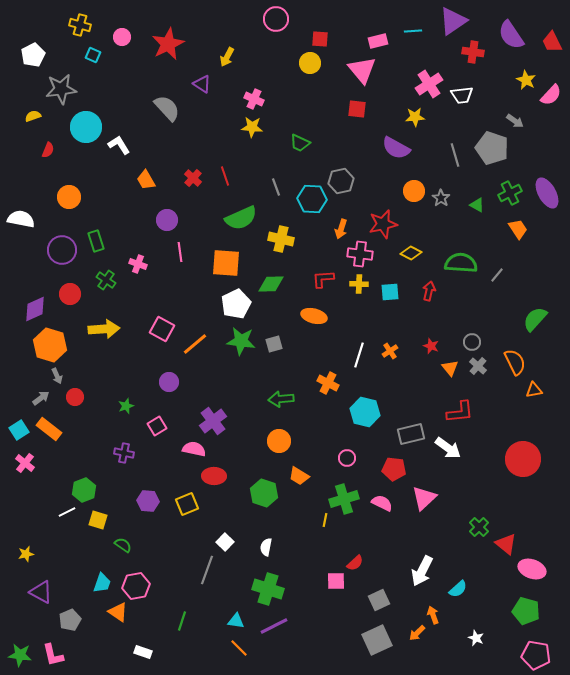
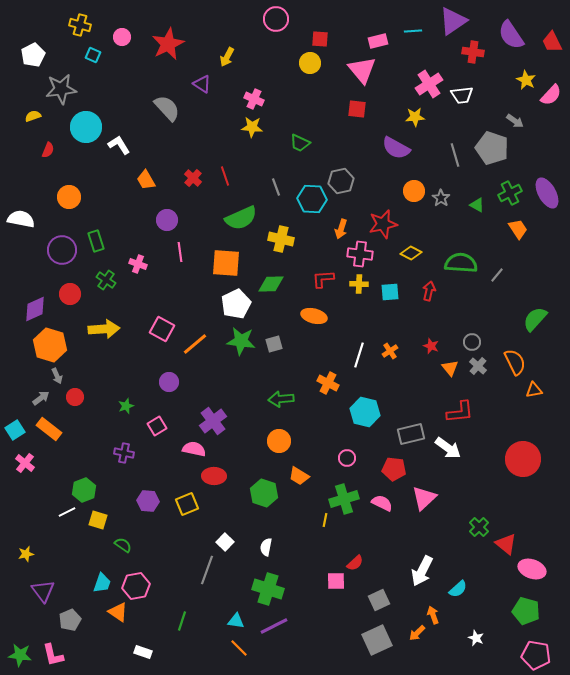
cyan square at (19, 430): moved 4 px left
purple triangle at (41, 592): moved 2 px right, 1 px up; rotated 25 degrees clockwise
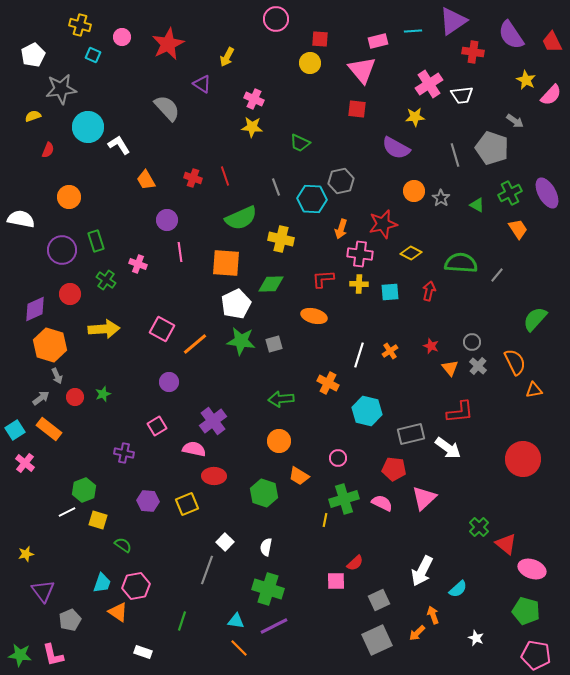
cyan circle at (86, 127): moved 2 px right
red cross at (193, 178): rotated 24 degrees counterclockwise
green star at (126, 406): moved 23 px left, 12 px up
cyan hexagon at (365, 412): moved 2 px right, 1 px up
pink circle at (347, 458): moved 9 px left
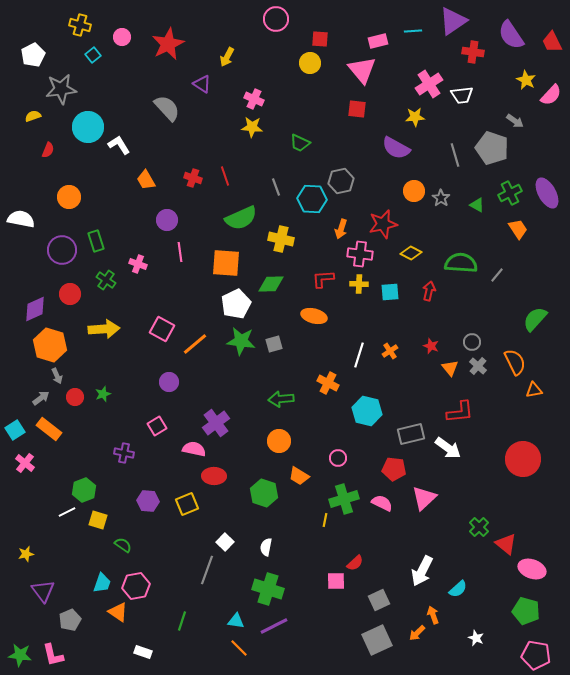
cyan square at (93, 55): rotated 28 degrees clockwise
purple cross at (213, 421): moved 3 px right, 2 px down
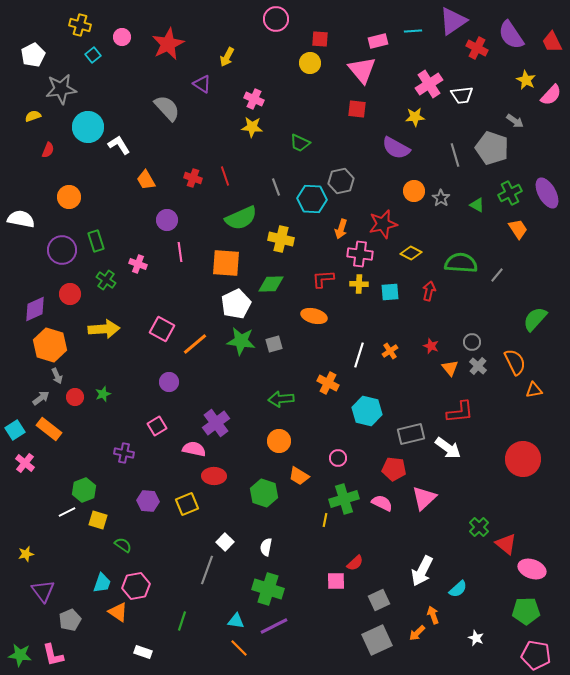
red cross at (473, 52): moved 4 px right, 4 px up; rotated 20 degrees clockwise
green pentagon at (526, 611): rotated 16 degrees counterclockwise
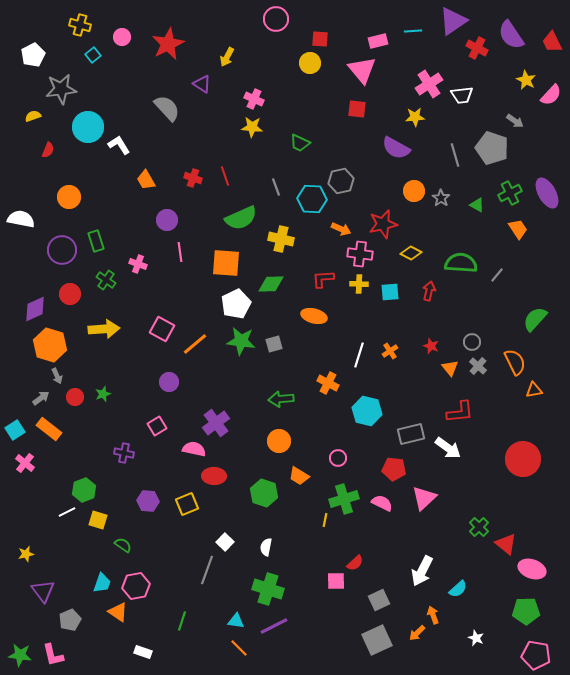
orange arrow at (341, 229): rotated 84 degrees counterclockwise
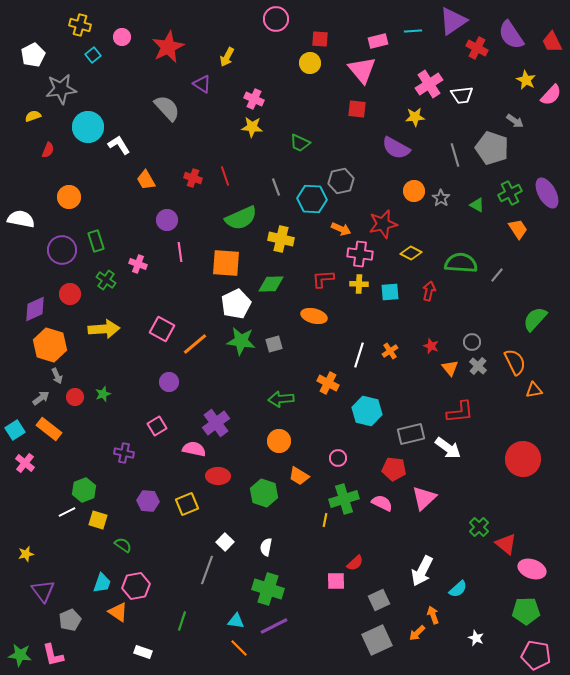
red star at (168, 44): moved 3 px down
red ellipse at (214, 476): moved 4 px right
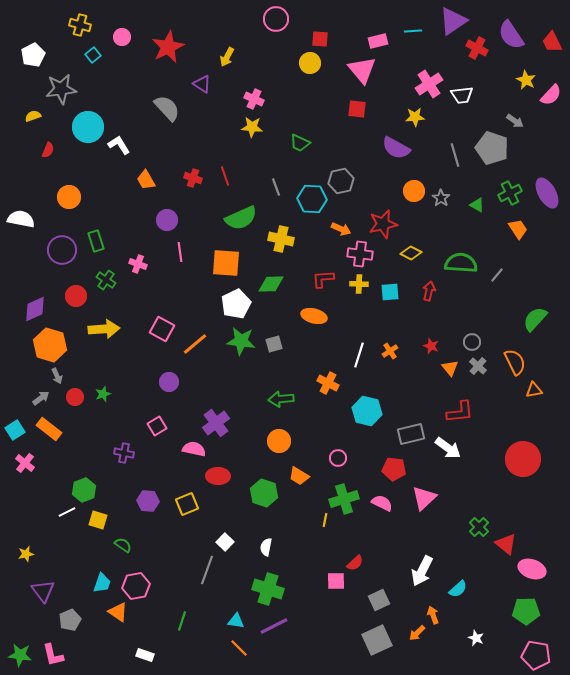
red circle at (70, 294): moved 6 px right, 2 px down
white rectangle at (143, 652): moved 2 px right, 3 px down
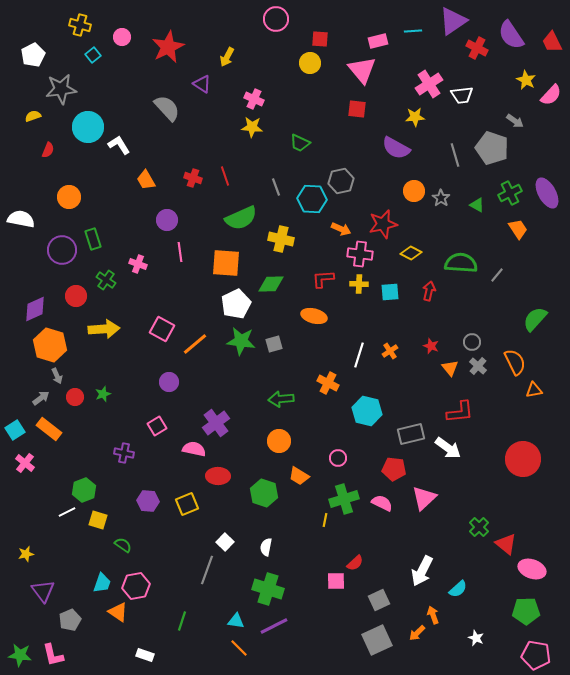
green rectangle at (96, 241): moved 3 px left, 2 px up
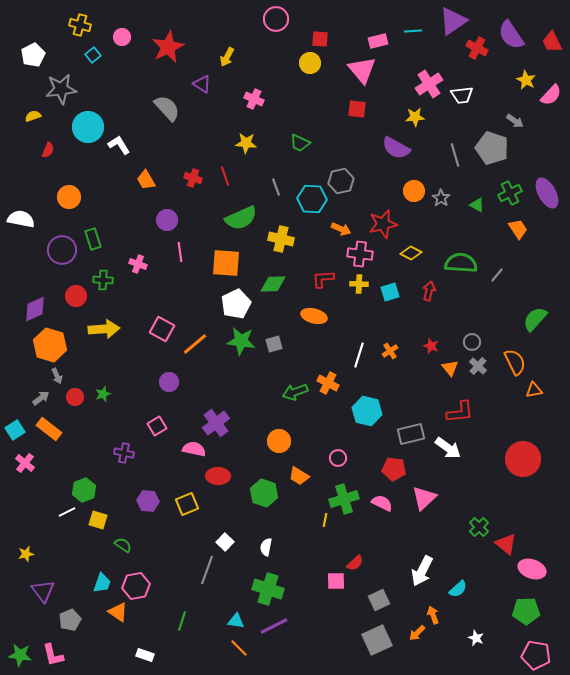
yellow star at (252, 127): moved 6 px left, 16 px down
green cross at (106, 280): moved 3 px left; rotated 30 degrees counterclockwise
green diamond at (271, 284): moved 2 px right
cyan square at (390, 292): rotated 12 degrees counterclockwise
green arrow at (281, 399): moved 14 px right, 7 px up; rotated 15 degrees counterclockwise
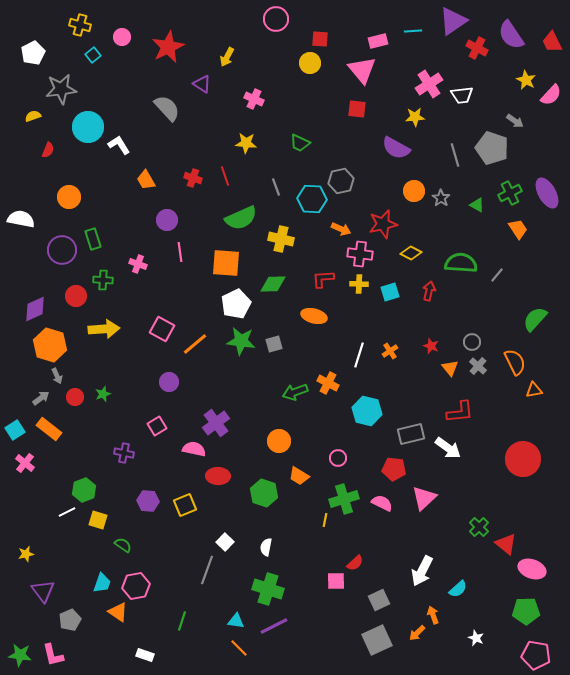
white pentagon at (33, 55): moved 2 px up
yellow square at (187, 504): moved 2 px left, 1 px down
